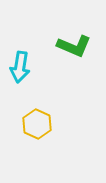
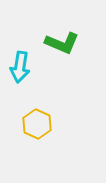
green L-shape: moved 12 px left, 3 px up
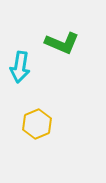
yellow hexagon: rotated 12 degrees clockwise
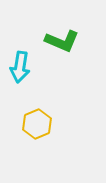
green L-shape: moved 2 px up
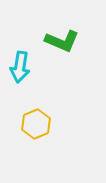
yellow hexagon: moved 1 px left
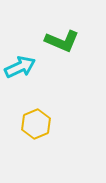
cyan arrow: rotated 124 degrees counterclockwise
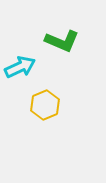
yellow hexagon: moved 9 px right, 19 px up
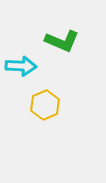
cyan arrow: moved 1 px right, 1 px up; rotated 28 degrees clockwise
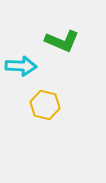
yellow hexagon: rotated 24 degrees counterclockwise
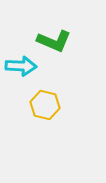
green L-shape: moved 8 px left
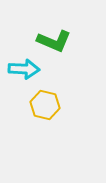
cyan arrow: moved 3 px right, 3 px down
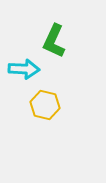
green L-shape: rotated 92 degrees clockwise
